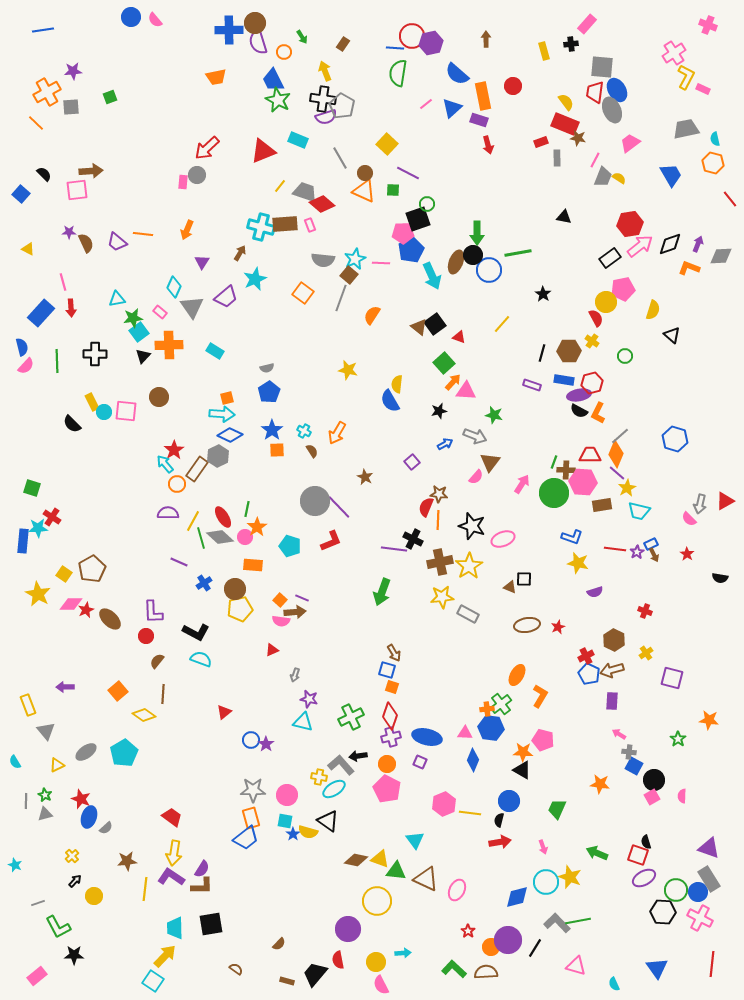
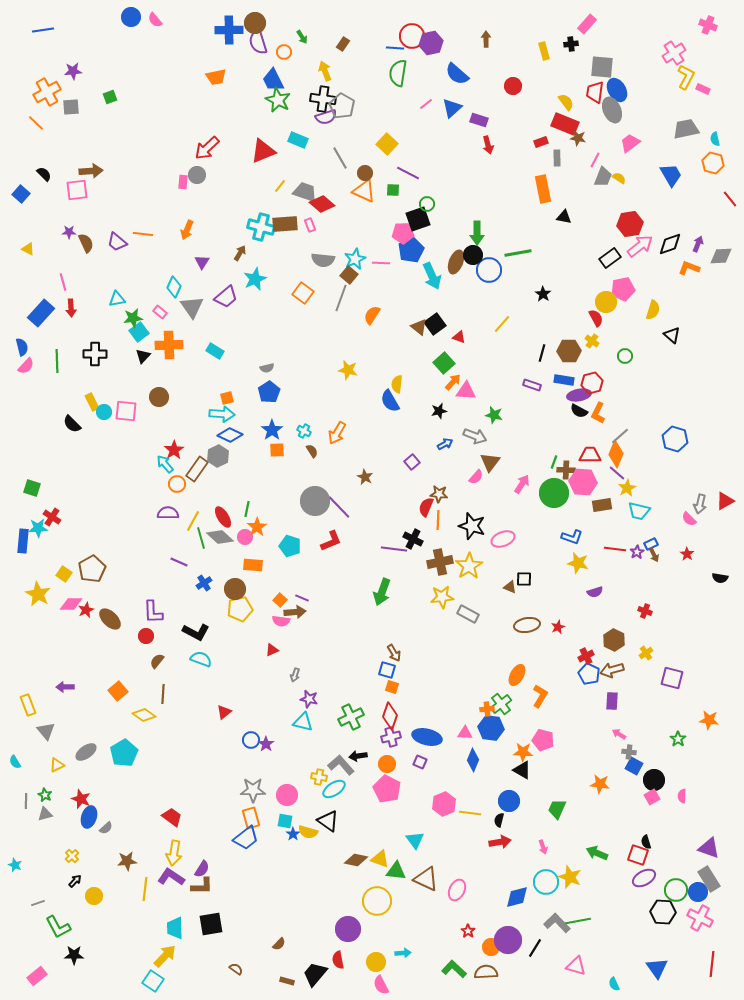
orange rectangle at (483, 96): moved 60 px right, 93 px down
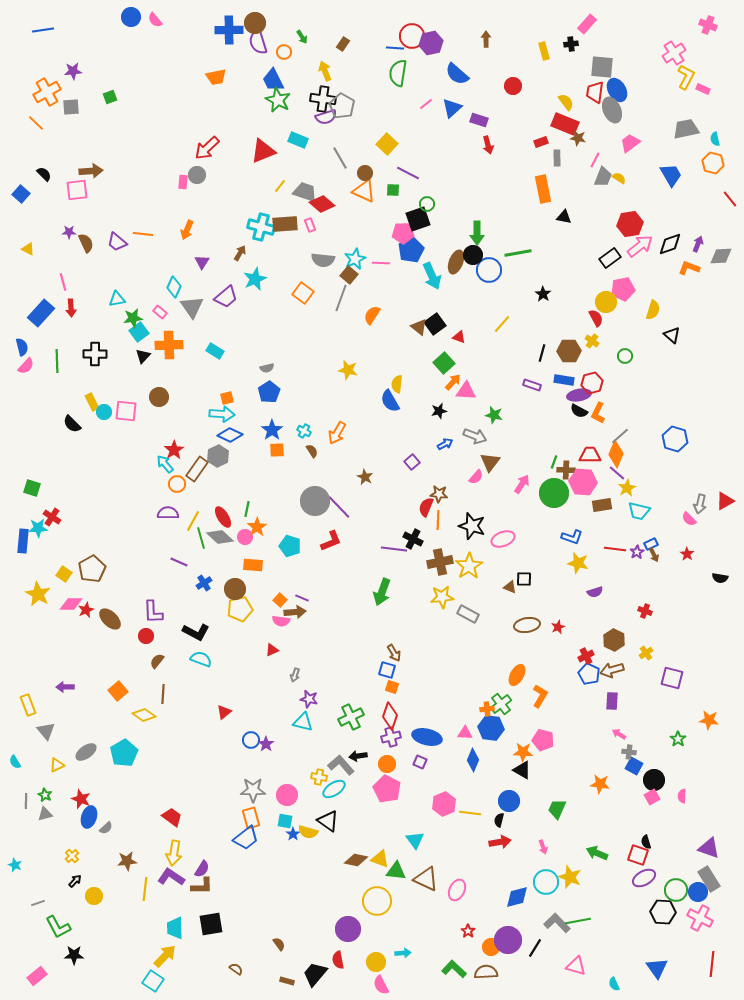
brown semicircle at (279, 944): rotated 80 degrees counterclockwise
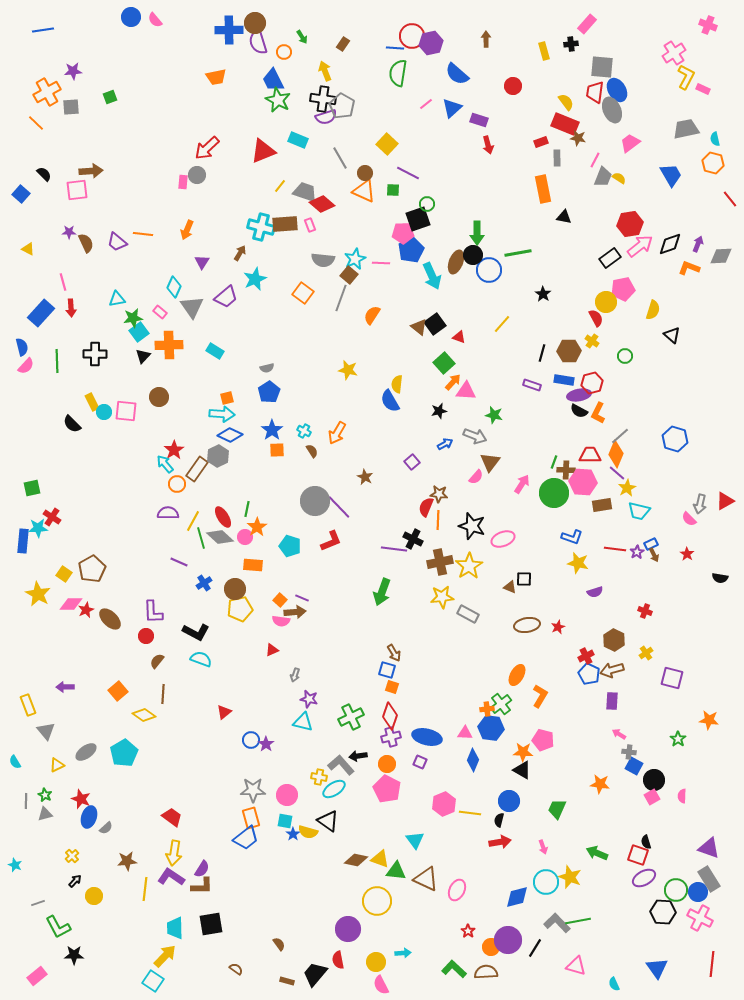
green square at (32, 488): rotated 30 degrees counterclockwise
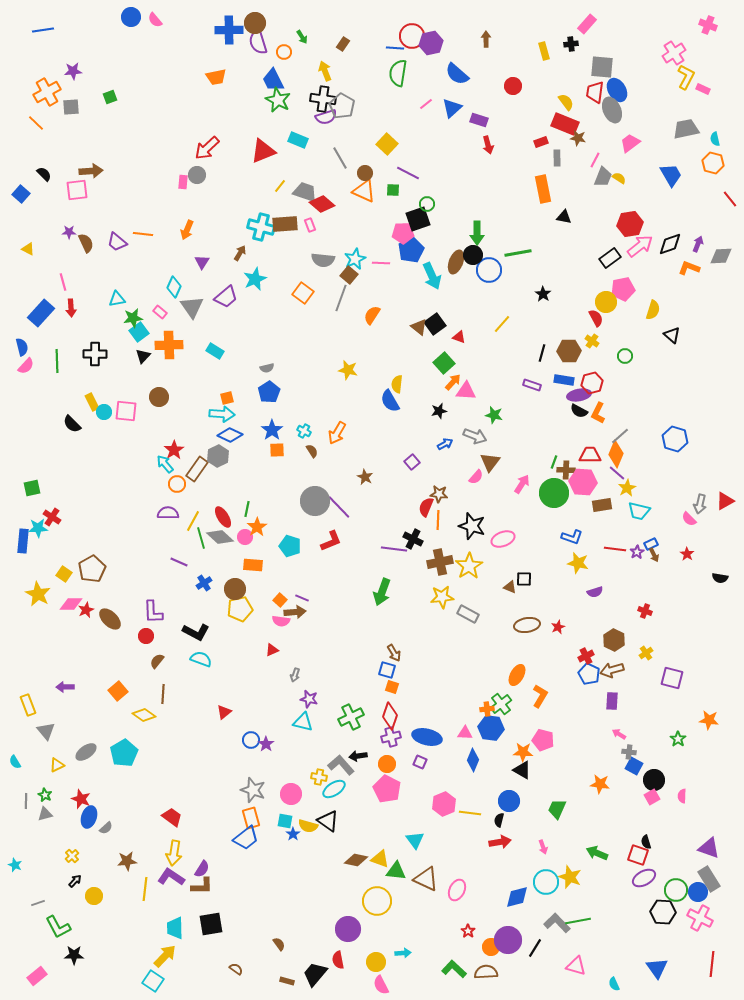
gray star at (253, 790): rotated 20 degrees clockwise
pink circle at (287, 795): moved 4 px right, 1 px up
yellow semicircle at (308, 832): moved 6 px up
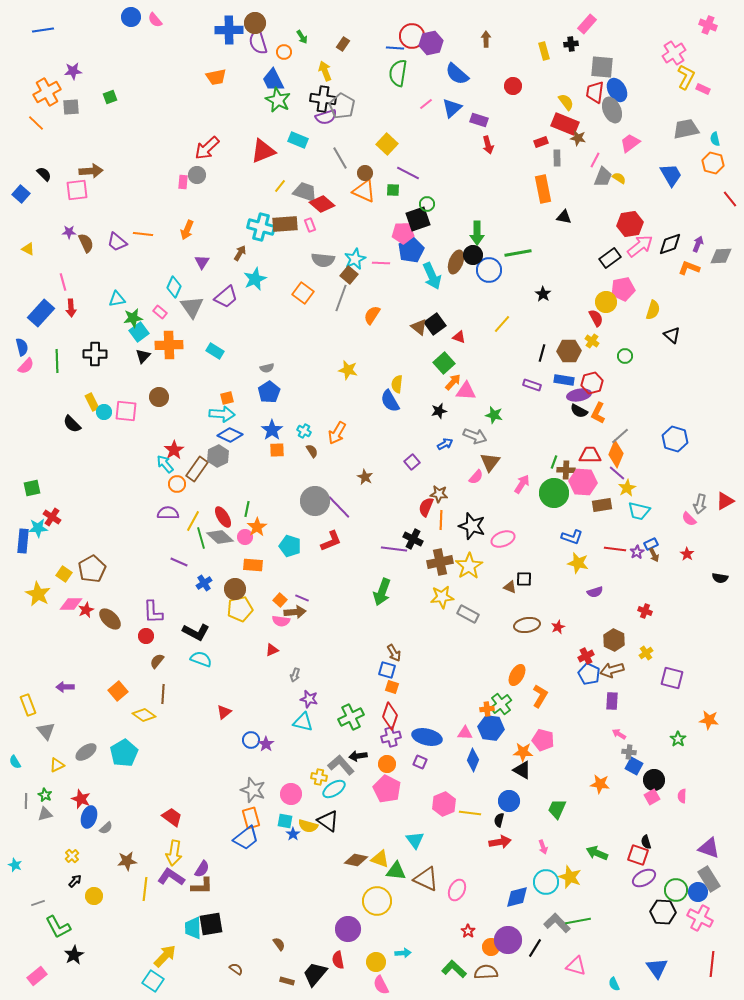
orange line at (438, 520): moved 3 px right
cyan trapezoid at (175, 928): moved 18 px right
black star at (74, 955): rotated 30 degrees counterclockwise
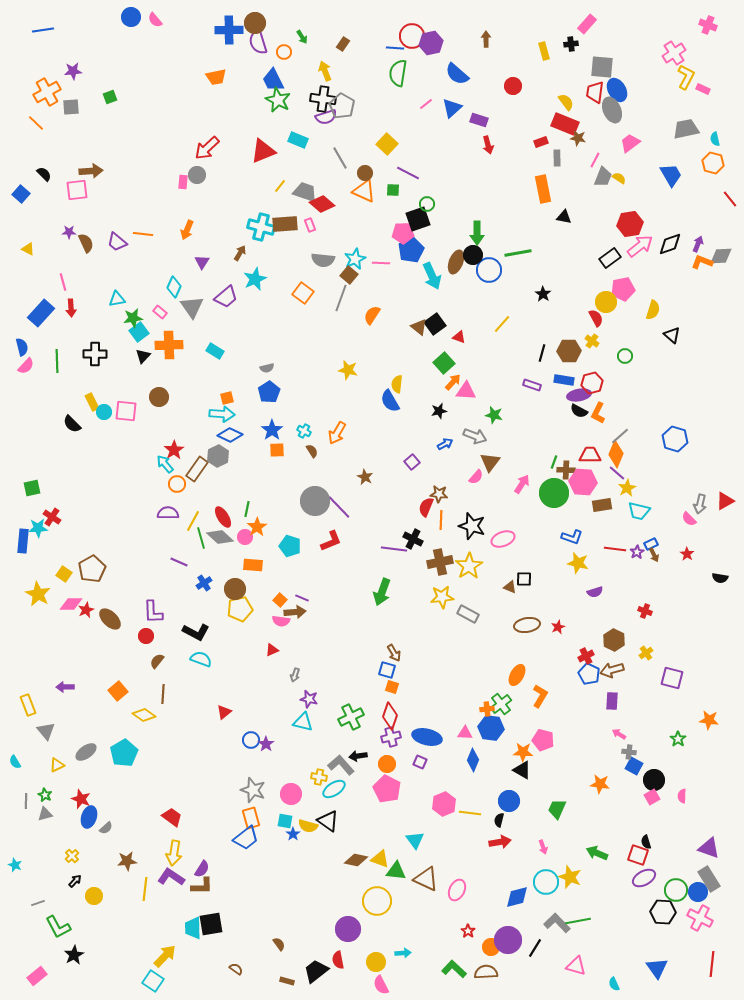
orange L-shape at (689, 268): moved 13 px right, 6 px up
black trapezoid at (315, 974): moved 1 px right, 3 px up; rotated 12 degrees clockwise
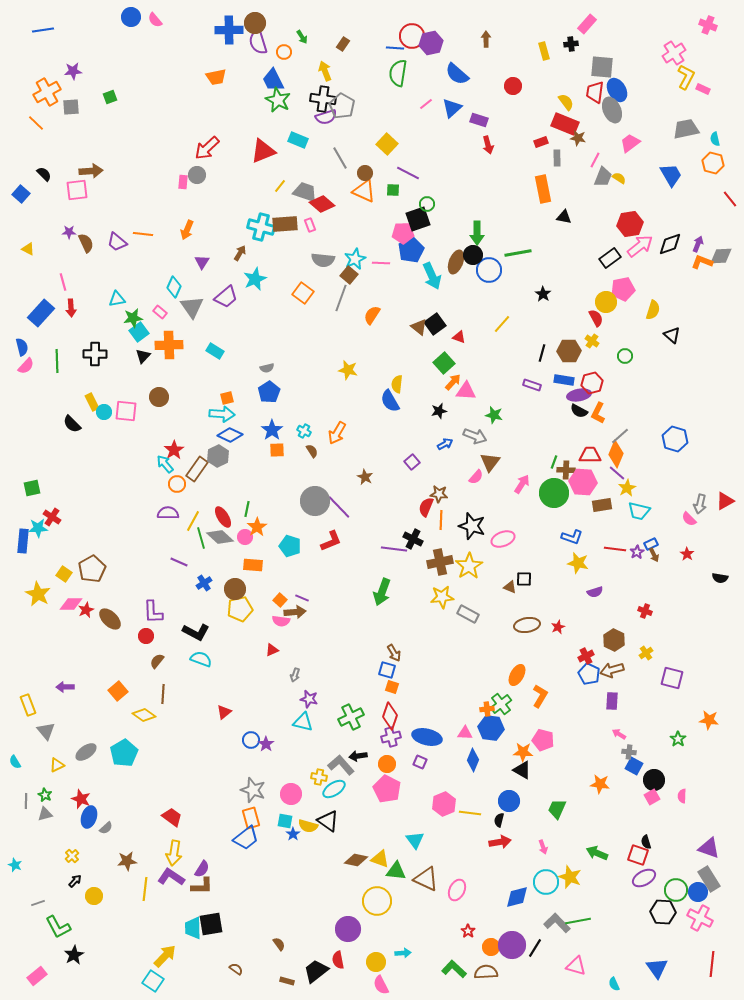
purple circle at (508, 940): moved 4 px right, 5 px down
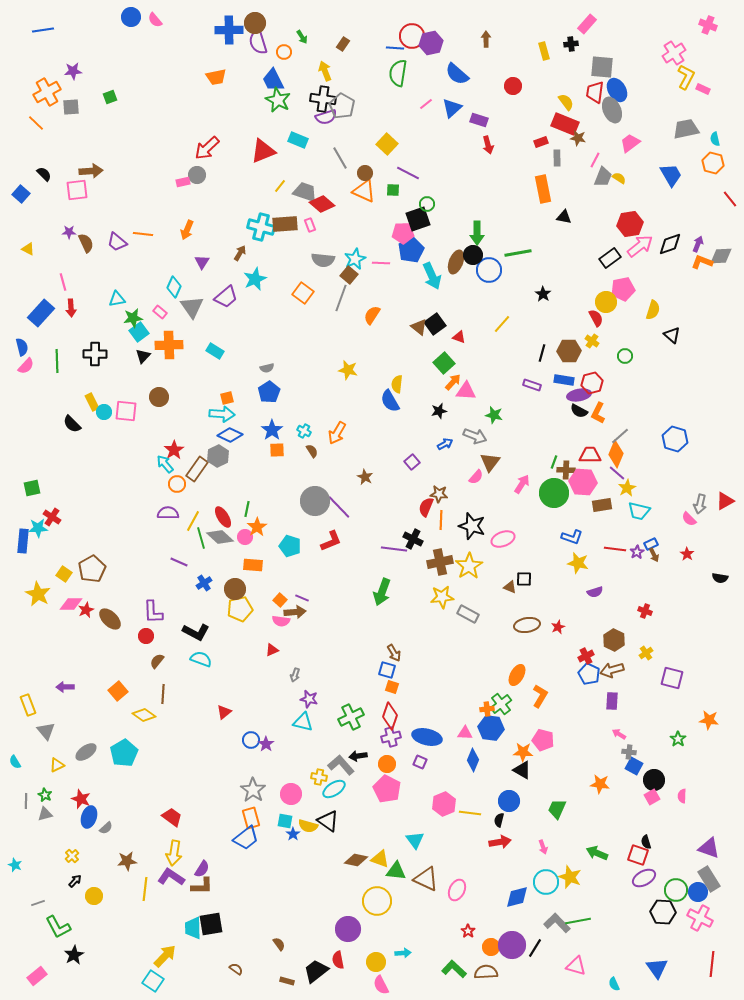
pink rectangle at (183, 182): rotated 72 degrees clockwise
gray star at (253, 790): rotated 15 degrees clockwise
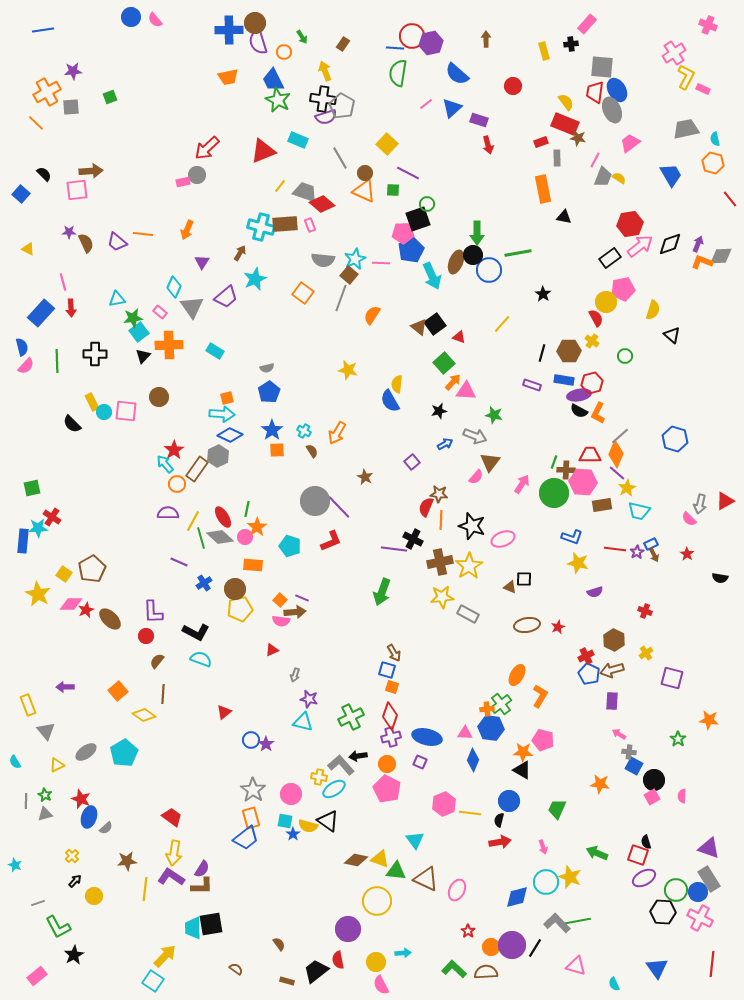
orange trapezoid at (216, 77): moved 12 px right
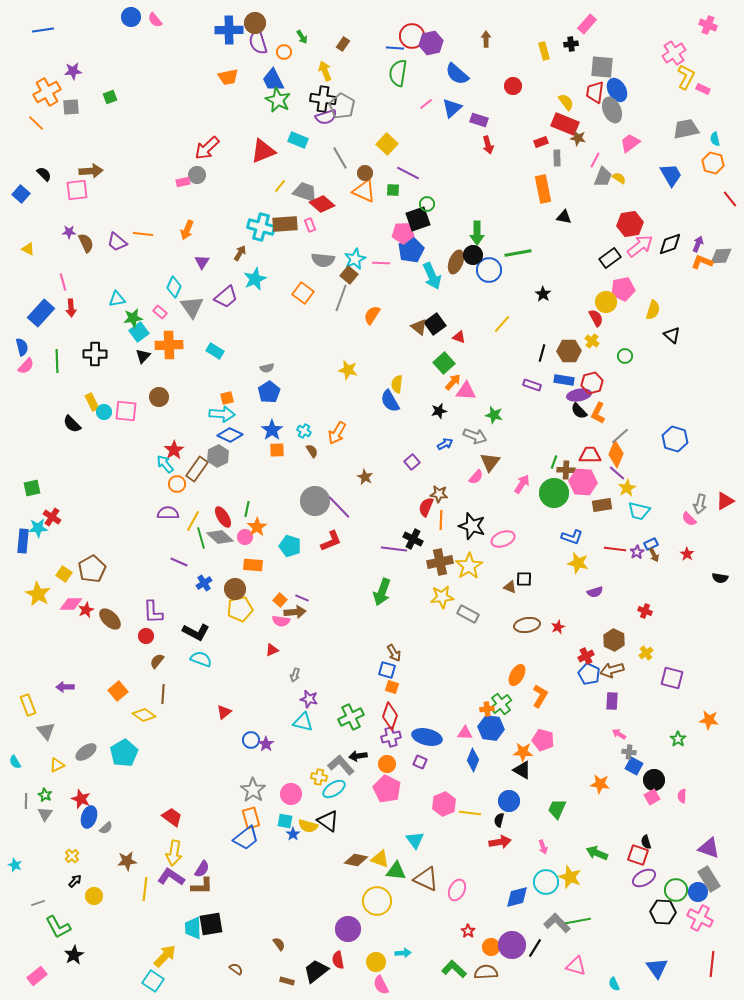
black semicircle at (579, 411): rotated 18 degrees clockwise
gray triangle at (45, 814): rotated 42 degrees counterclockwise
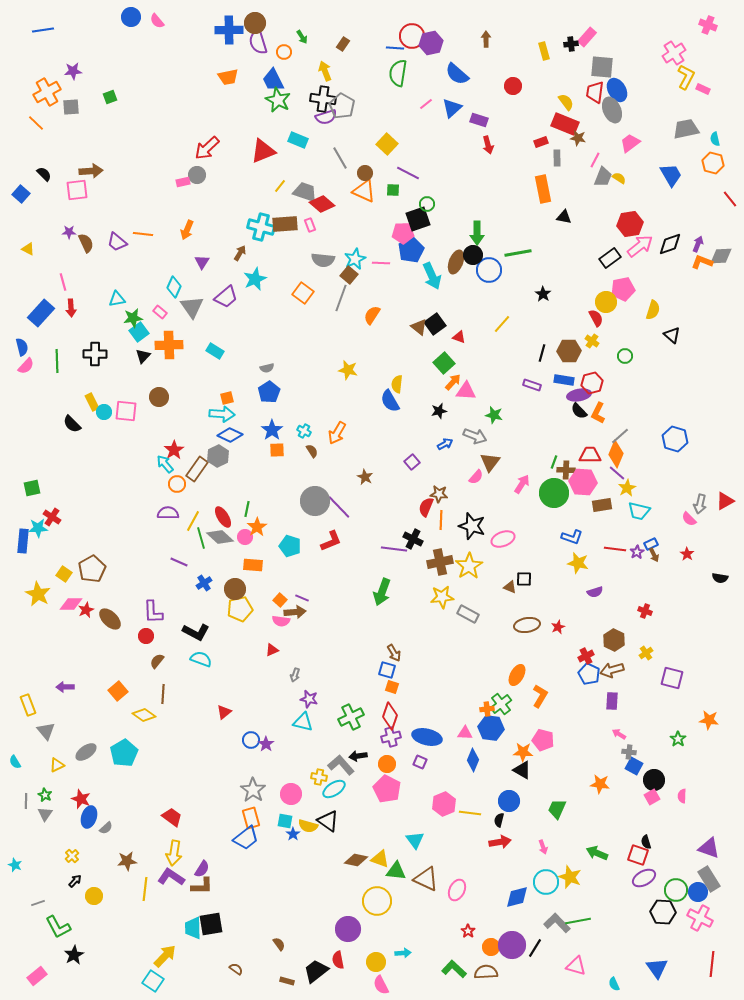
pink semicircle at (155, 20): moved 2 px right, 1 px down
pink rectangle at (587, 24): moved 13 px down
